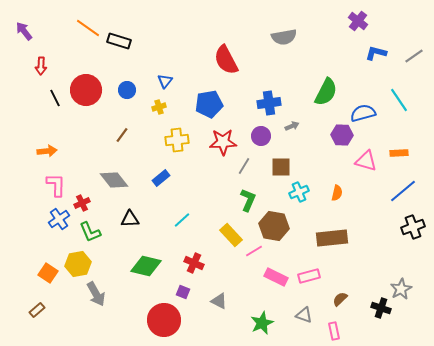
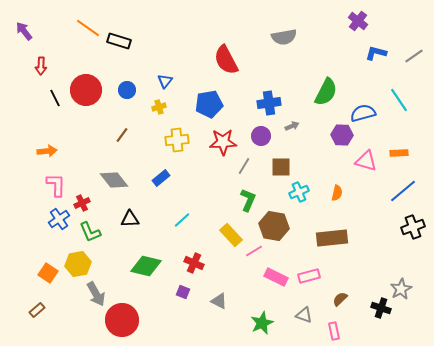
red circle at (164, 320): moved 42 px left
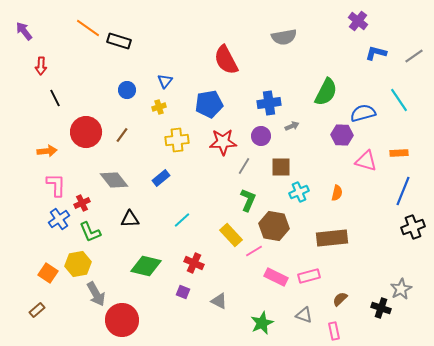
red circle at (86, 90): moved 42 px down
blue line at (403, 191): rotated 28 degrees counterclockwise
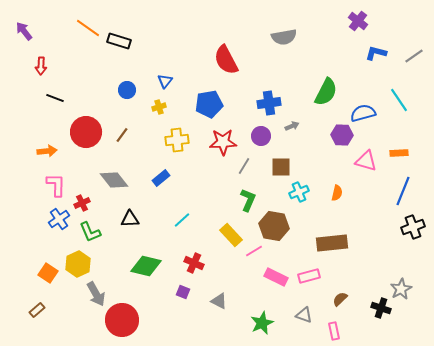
black line at (55, 98): rotated 42 degrees counterclockwise
brown rectangle at (332, 238): moved 5 px down
yellow hexagon at (78, 264): rotated 15 degrees counterclockwise
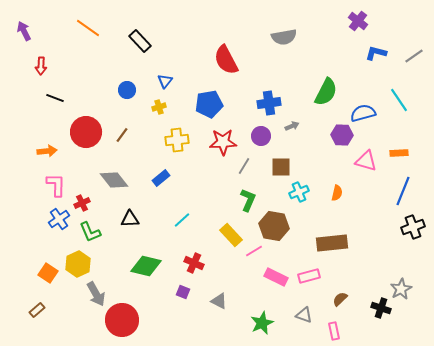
purple arrow at (24, 31): rotated 12 degrees clockwise
black rectangle at (119, 41): moved 21 px right; rotated 30 degrees clockwise
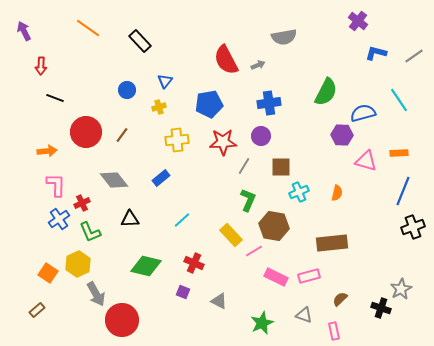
gray arrow at (292, 126): moved 34 px left, 61 px up
